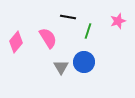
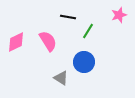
pink star: moved 1 px right, 6 px up
green line: rotated 14 degrees clockwise
pink semicircle: moved 3 px down
pink diamond: rotated 25 degrees clockwise
gray triangle: moved 11 px down; rotated 28 degrees counterclockwise
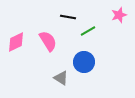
green line: rotated 28 degrees clockwise
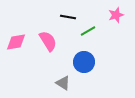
pink star: moved 3 px left
pink diamond: rotated 15 degrees clockwise
gray triangle: moved 2 px right, 5 px down
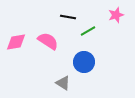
pink semicircle: rotated 25 degrees counterclockwise
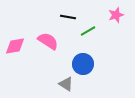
pink diamond: moved 1 px left, 4 px down
blue circle: moved 1 px left, 2 px down
gray triangle: moved 3 px right, 1 px down
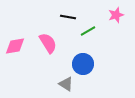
pink semicircle: moved 2 px down; rotated 25 degrees clockwise
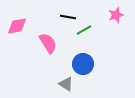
green line: moved 4 px left, 1 px up
pink diamond: moved 2 px right, 20 px up
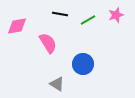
black line: moved 8 px left, 3 px up
green line: moved 4 px right, 10 px up
gray triangle: moved 9 px left
